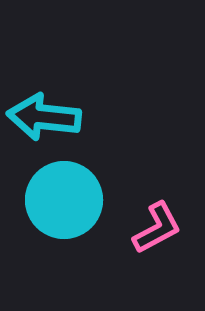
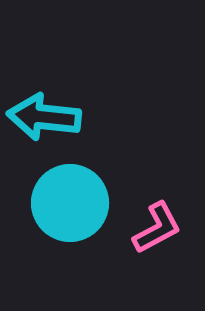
cyan circle: moved 6 px right, 3 px down
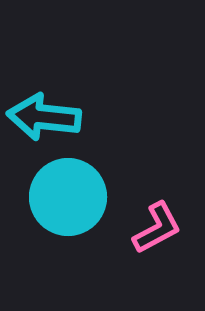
cyan circle: moved 2 px left, 6 px up
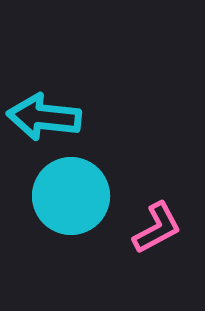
cyan circle: moved 3 px right, 1 px up
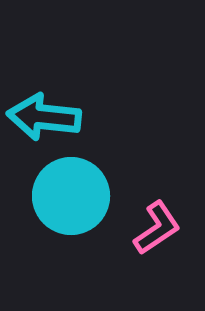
pink L-shape: rotated 6 degrees counterclockwise
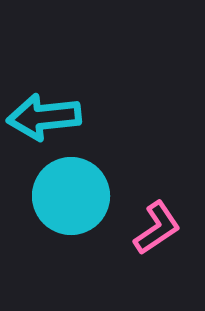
cyan arrow: rotated 12 degrees counterclockwise
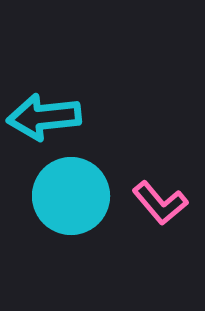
pink L-shape: moved 3 px right, 25 px up; rotated 84 degrees clockwise
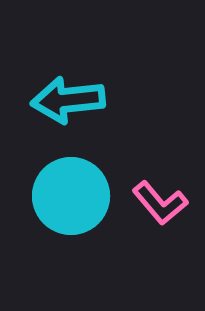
cyan arrow: moved 24 px right, 17 px up
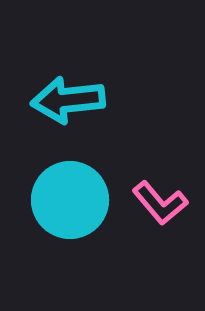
cyan circle: moved 1 px left, 4 px down
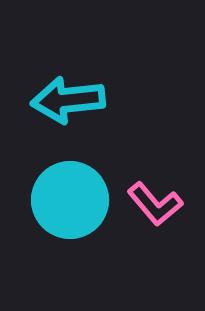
pink L-shape: moved 5 px left, 1 px down
